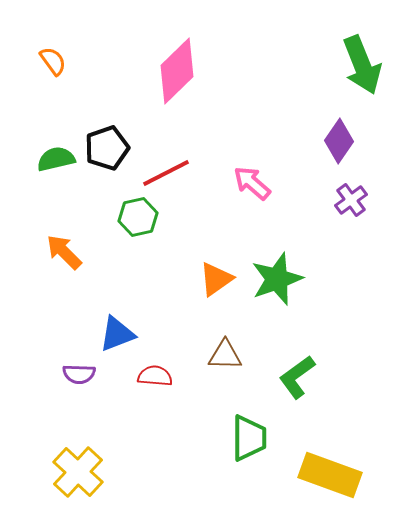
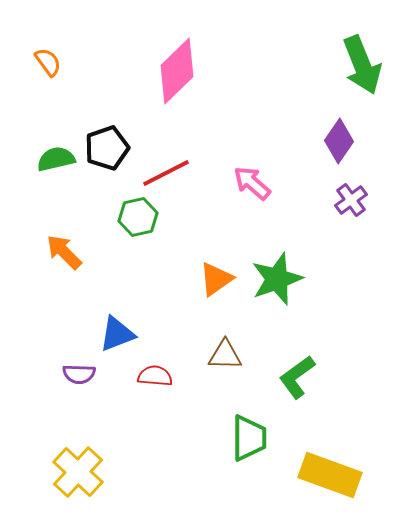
orange semicircle: moved 5 px left, 1 px down
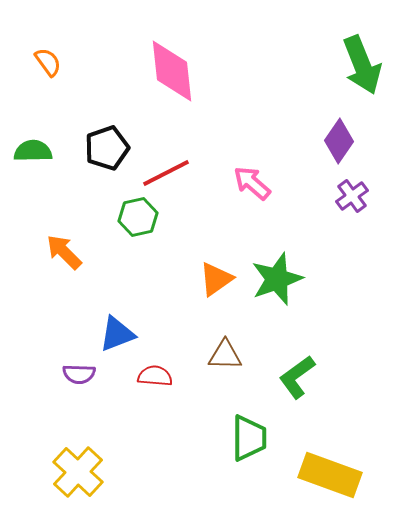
pink diamond: moved 5 px left; rotated 52 degrees counterclockwise
green semicircle: moved 23 px left, 8 px up; rotated 12 degrees clockwise
purple cross: moved 1 px right, 4 px up
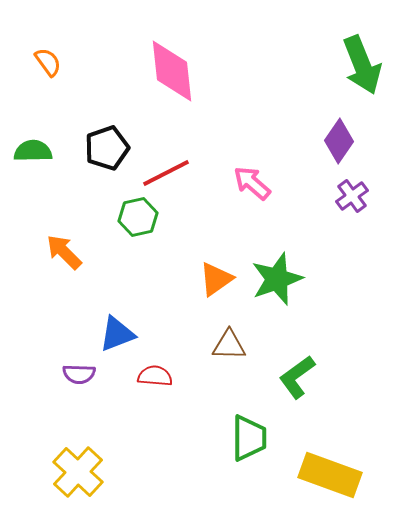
brown triangle: moved 4 px right, 10 px up
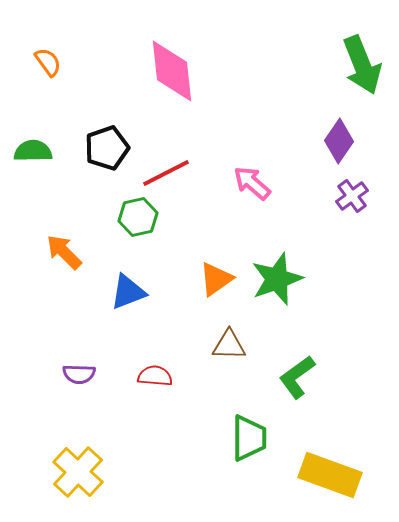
blue triangle: moved 11 px right, 42 px up
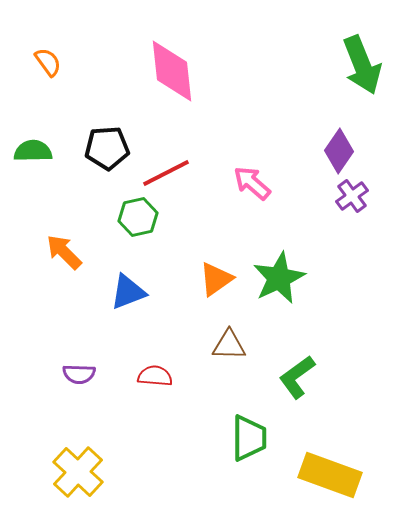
purple diamond: moved 10 px down
black pentagon: rotated 15 degrees clockwise
green star: moved 2 px right, 1 px up; rotated 6 degrees counterclockwise
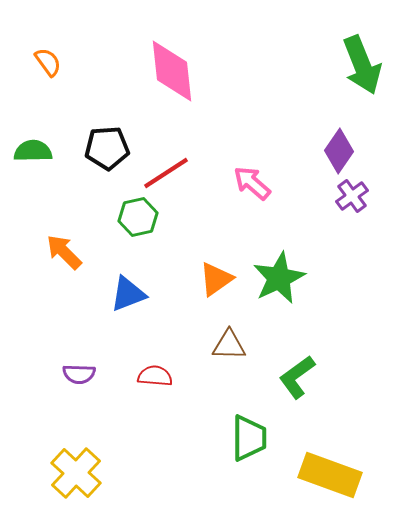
red line: rotated 6 degrees counterclockwise
blue triangle: moved 2 px down
yellow cross: moved 2 px left, 1 px down
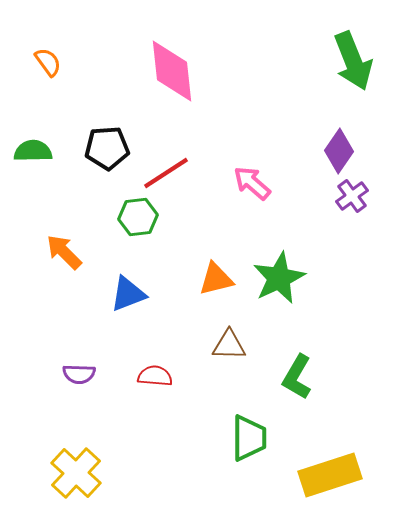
green arrow: moved 9 px left, 4 px up
green hexagon: rotated 6 degrees clockwise
orange triangle: rotated 21 degrees clockwise
green L-shape: rotated 24 degrees counterclockwise
yellow rectangle: rotated 38 degrees counterclockwise
